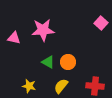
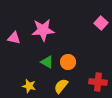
green triangle: moved 1 px left
red cross: moved 3 px right, 4 px up
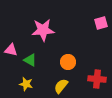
pink square: rotated 32 degrees clockwise
pink triangle: moved 3 px left, 12 px down
green triangle: moved 17 px left, 2 px up
red cross: moved 1 px left, 3 px up
yellow star: moved 3 px left, 2 px up
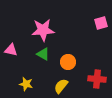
green triangle: moved 13 px right, 6 px up
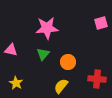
pink star: moved 4 px right, 2 px up
green triangle: rotated 40 degrees clockwise
yellow star: moved 10 px left, 1 px up; rotated 16 degrees clockwise
